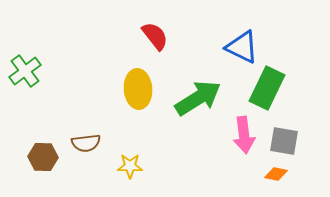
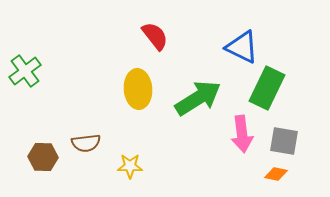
pink arrow: moved 2 px left, 1 px up
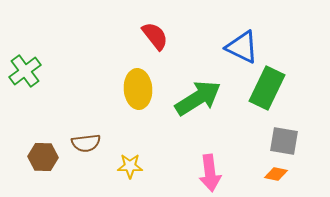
pink arrow: moved 32 px left, 39 px down
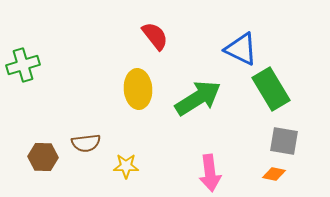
blue triangle: moved 1 px left, 2 px down
green cross: moved 2 px left, 6 px up; rotated 20 degrees clockwise
green rectangle: moved 4 px right, 1 px down; rotated 57 degrees counterclockwise
yellow star: moved 4 px left
orange diamond: moved 2 px left
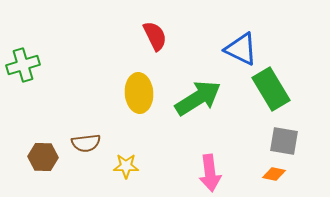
red semicircle: rotated 12 degrees clockwise
yellow ellipse: moved 1 px right, 4 px down
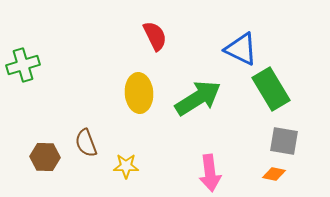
brown semicircle: rotated 76 degrees clockwise
brown hexagon: moved 2 px right
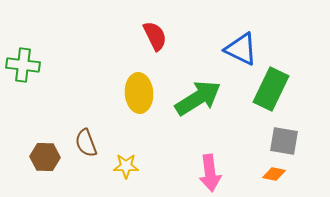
green cross: rotated 24 degrees clockwise
green rectangle: rotated 57 degrees clockwise
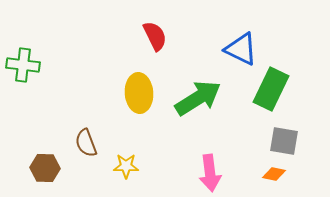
brown hexagon: moved 11 px down
